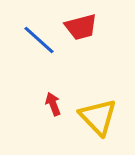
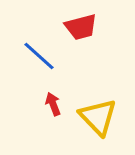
blue line: moved 16 px down
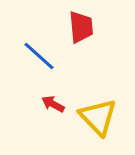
red trapezoid: rotated 80 degrees counterclockwise
red arrow: rotated 40 degrees counterclockwise
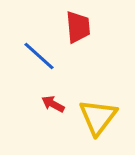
red trapezoid: moved 3 px left
yellow triangle: rotated 21 degrees clockwise
